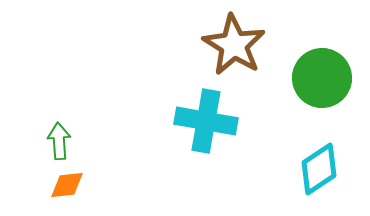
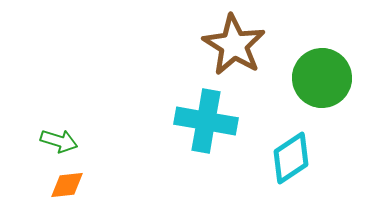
green arrow: rotated 111 degrees clockwise
cyan diamond: moved 28 px left, 11 px up
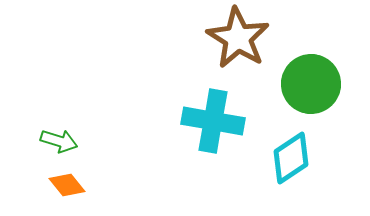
brown star: moved 4 px right, 7 px up
green circle: moved 11 px left, 6 px down
cyan cross: moved 7 px right
orange diamond: rotated 57 degrees clockwise
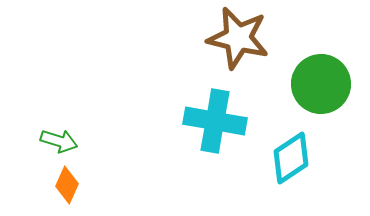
brown star: rotated 18 degrees counterclockwise
green circle: moved 10 px right
cyan cross: moved 2 px right
orange diamond: rotated 63 degrees clockwise
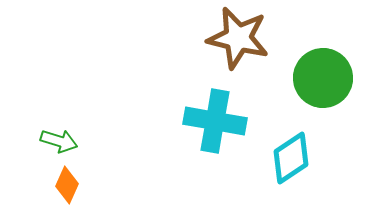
green circle: moved 2 px right, 6 px up
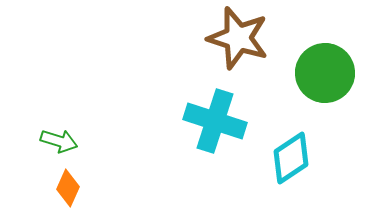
brown star: rotated 4 degrees clockwise
green circle: moved 2 px right, 5 px up
cyan cross: rotated 8 degrees clockwise
orange diamond: moved 1 px right, 3 px down
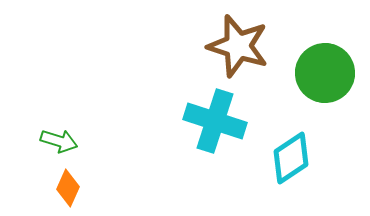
brown star: moved 8 px down
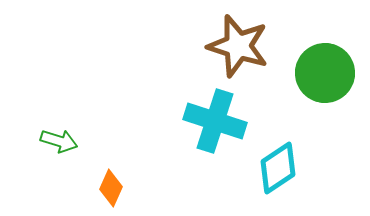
cyan diamond: moved 13 px left, 10 px down
orange diamond: moved 43 px right
